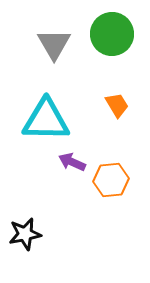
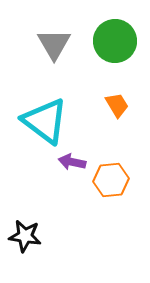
green circle: moved 3 px right, 7 px down
cyan triangle: moved 1 px left, 1 px down; rotated 36 degrees clockwise
purple arrow: rotated 12 degrees counterclockwise
black star: moved 2 px down; rotated 20 degrees clockwise
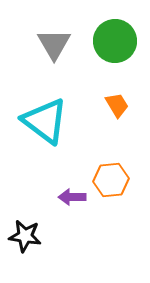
purple arrow: moved 35 px down; rotated 12 degrees counterclockwise
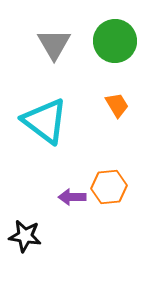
orange hexagon: moved 2 px left, 7 px down
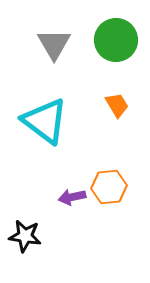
green circle: moved 1 px right, 1 px up
purple arrow: rotated 12 degrees counterclockwise
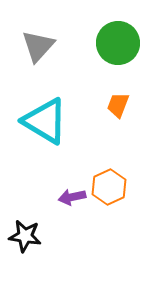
green circle: moved 2 px right, 3 px down
gray triangle: moved 16 px left, 2 px down; rotated 12 degrees clockwise
orange trapezoid: moved 1 px right; rotated 128 degrees counterclockwise
cyan triangle: rotated 6 degrees counterclockwise
orange hexagon: rotated 20 degrees counterclockwise
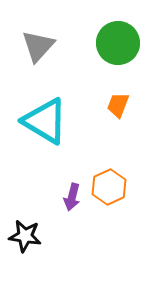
purple arrow: rotated 64 degrees counterclockwise
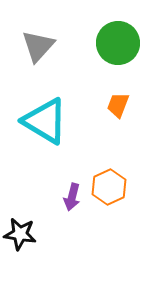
black star: moved 5 px left, 2 px up
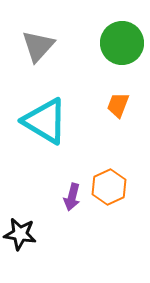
green circle: moved 4 px right
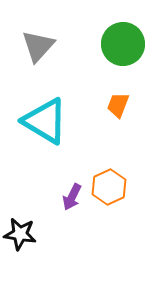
green circle: moved 1 px right, 1 px down
purple arrow: rotated 12 degrees clockwise
